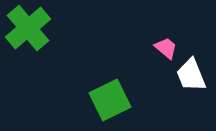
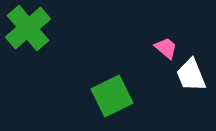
green square: moved 2 px right, 4 px up
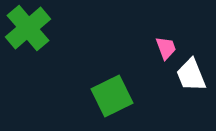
pink trapezoid: rotated 30 degrees clockwise
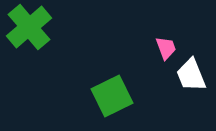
green cross: moved 1 px right, 1 px up
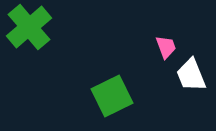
pink trapezoid: moved 1 px up
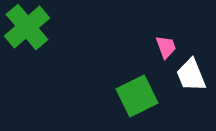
green cross: moved 2 px left
green square: moved 25 px right
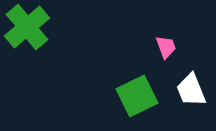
white trapezoid: moved 15 px down
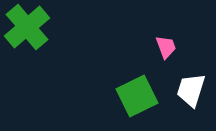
white trapezoid: rotated 39 degrees clockwise
